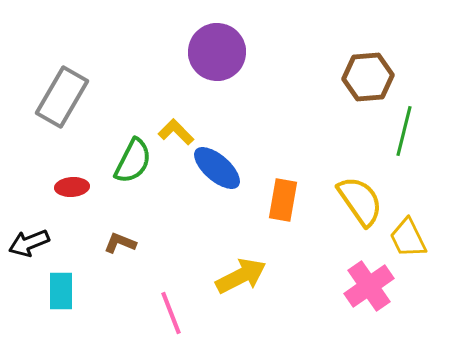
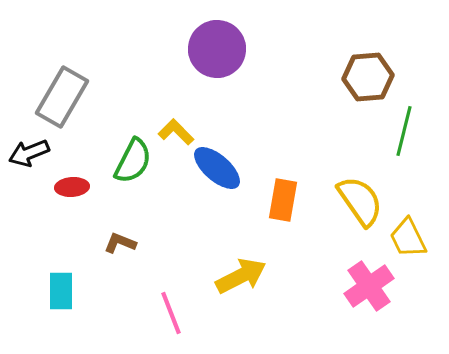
purple circle: moved 3 px up
black arrow: moved 90 px up
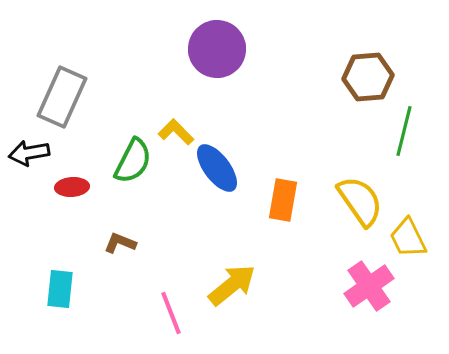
gray rectangle: rotated 6 degrees counterclockwise
black arrow: rotated 12 degrees clockwise
blue ellipse: rotated 12 degrees clockwise
yellow arrow: moved 9 px left, 9 px down; rotated 12 degrees counterclockwise
cyan rectangle: moved 1 px left, 2 px up; rotated 6 degrees clockwise
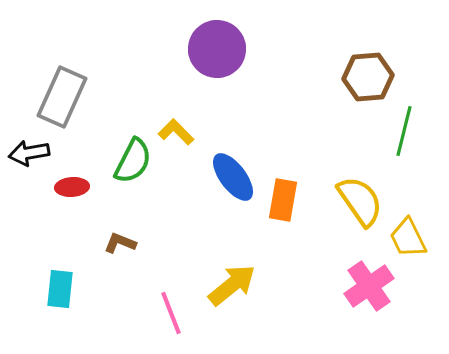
blue ellipse: moved 16 px right, 9 px down
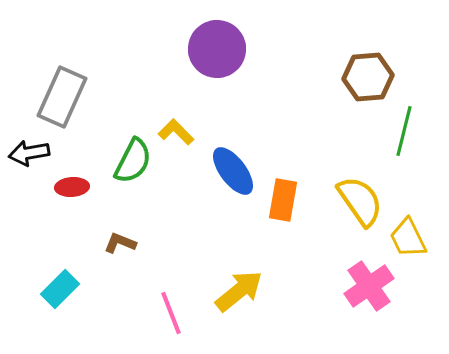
blue ellipse: moved 6 px up
yellow arrow: moved 7 px right, 6 px down
cyan rectangle: rotated 39 degrees clockwise
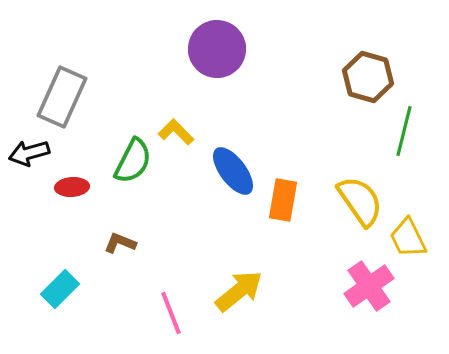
brown hexagon: rotated 21 degrees clockwise
black arrow: rotated 6 degrees counterclockwise
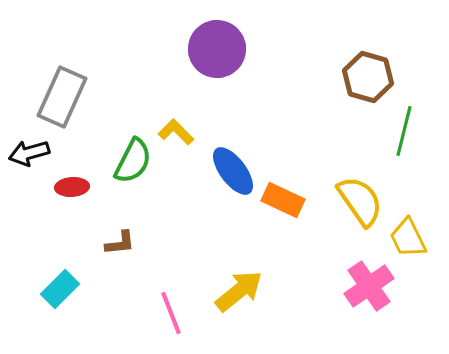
orange rectangle: rotated 75 degrees counterclockwise
brown L-shape: rotated 152 degrees clockwise
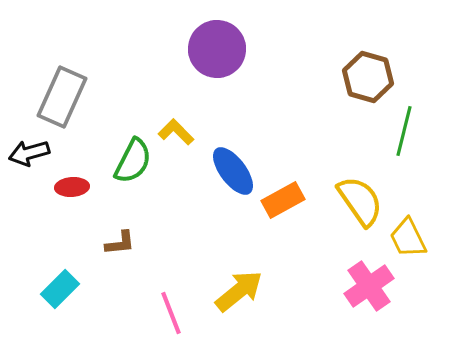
orange rectangle: rotated 54 degrees counterclockwise
